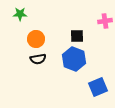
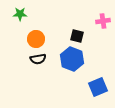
pink cross: moved 2 px left
black square: rotated 16 degrees clockwise
blue hexagon: moved 2 px left
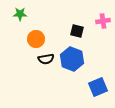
black square: moved 5 px up
black semicircle: moved 8 px right
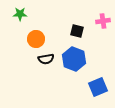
blue hexagon: moved 2 px right
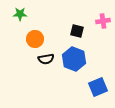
orange circle: moved 1 px left
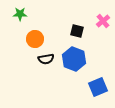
pink cross: rotated 32 degrees counterclockwise
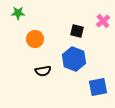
green star: moved 2 px left, 1 px up
black semicircle: moved 3 px left, 12 px down
blue square: rotated 12 degrees clockwise
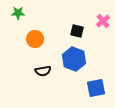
blue square: moved 2 px left, 1 px down
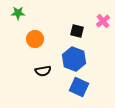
blue square: moved 17 px left, 1 px up; rotated 36 degrees clockwise
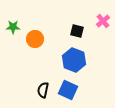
green star: moved 5 px left, 14 px down
blue hexagon: moved 1 px down
black semicircle: moved 19 px down; rotated 112 degrees clockwise
blue square: moved 11 px left, 3 px down
